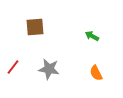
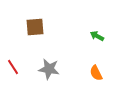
green arrow: moved 5 px right
red line: rotated 70 degrees counterclockwise
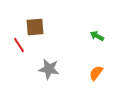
red line: moved 6 px right, 22 px up
orange semicircle: rotated 63 degrees clockwise
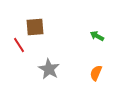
gray star: rotated 20 degrees clockwise
orange semicircle: rotated 14 degrees counterclockwise
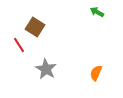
brown square: rotated 36 degrees clockwise
green arrow: moved 24 px up
gray star: moved 3 px left
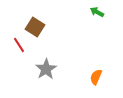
gray star: rotated 10 degrees clockwise
orange semicircle: moved 4 px down
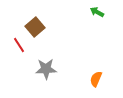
brown square: rotated 18 degrees clockwise
gray star: rotated 30 degrees clockwise
orange semicircle: moved 2 px down
